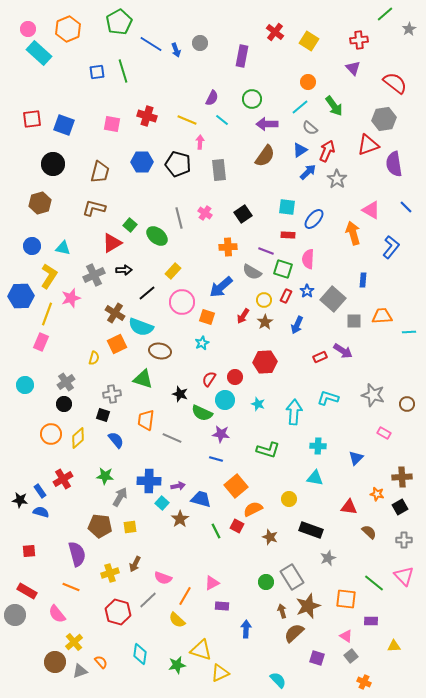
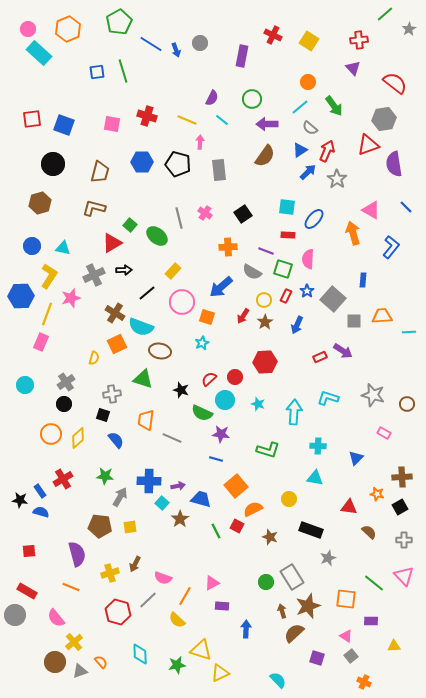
red cross at (275, 32): moved 2 px left, 3 px down; rotated 12 degrees counterclockwise
red semicircle at (209, 379): rotated 14 degrees clockwise
black star at (180, 394): moved 1 px right, 4 px up
pink semicircle at (57, 614): moved 1 px left, 4 px down
cyan diamond at (140, 654): rotated 10 degrees counterclockwise
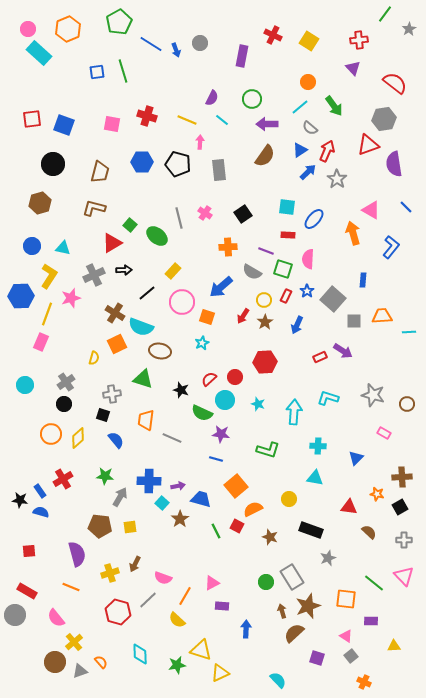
green line at (385, 14): rotated 12 degrees counterclockwise
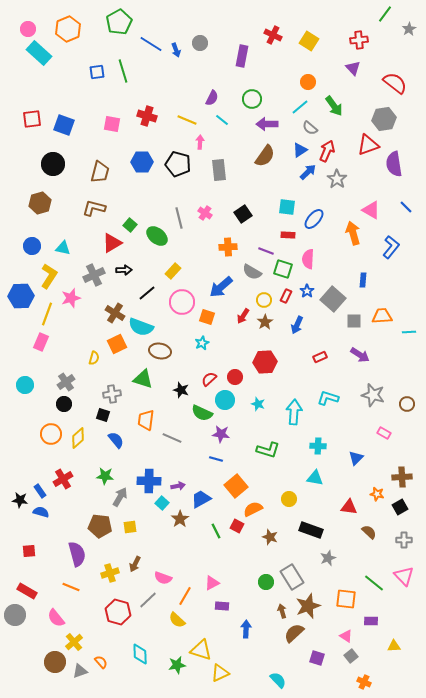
purple arrow at (343, 351): moved 17 px right, 4 px down
blue trapezoid at (201, 499): rotated 45 degrees counterclockwise
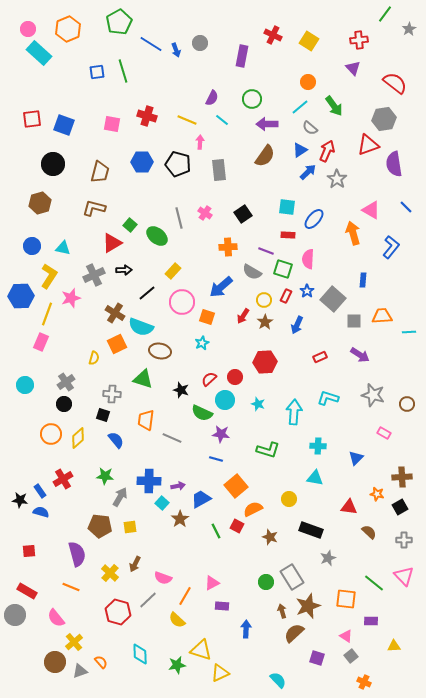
gray cross at (112, 394): rotated 12 degrees clockwise
yellow cross at (110, 573): rotated 30 degrees counterclockwise
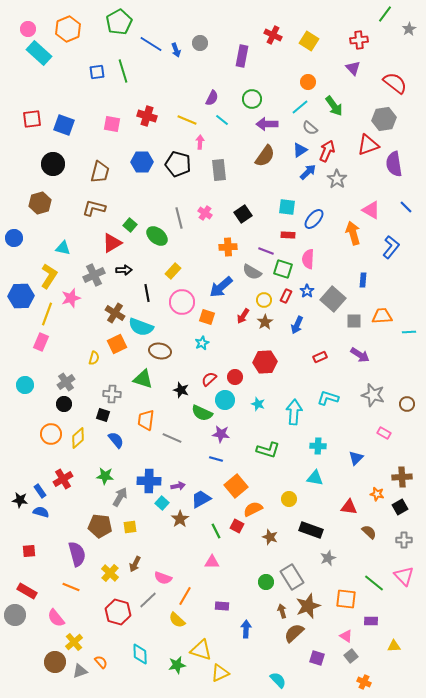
blue circle at (32, 246): moved 18 px left, 8 px up
black line at (147, 293): rotated 60 degrees counterclockwise
pink triangle at (212, 583): moved 21 px up; rotated 28 degrees clockwise
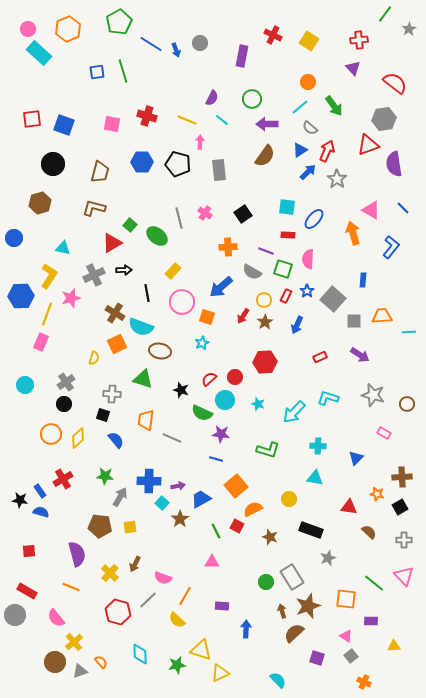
blue line at (406, 207): moved 3 px left, 1 px down
cyan arrow at (294, 412): rotated 140 degrees counterclockwise
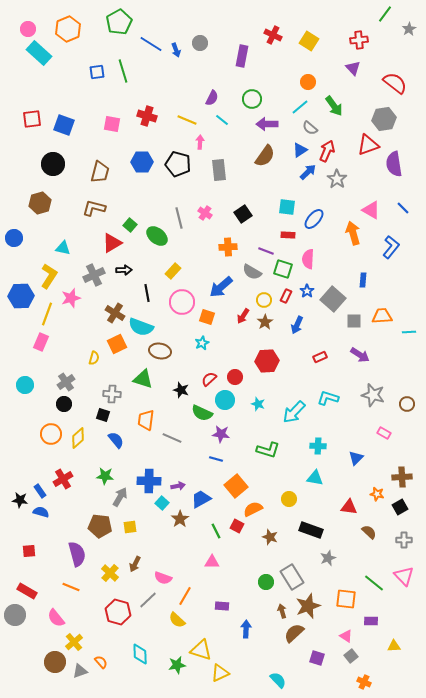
red hexagon at (265, 362): moved 2 px right, 1 px up
